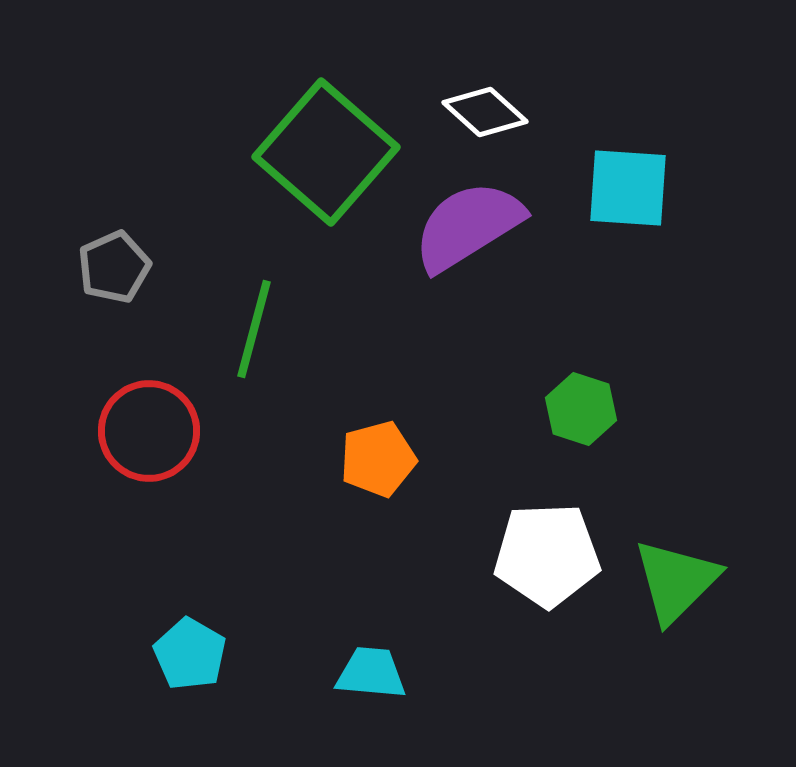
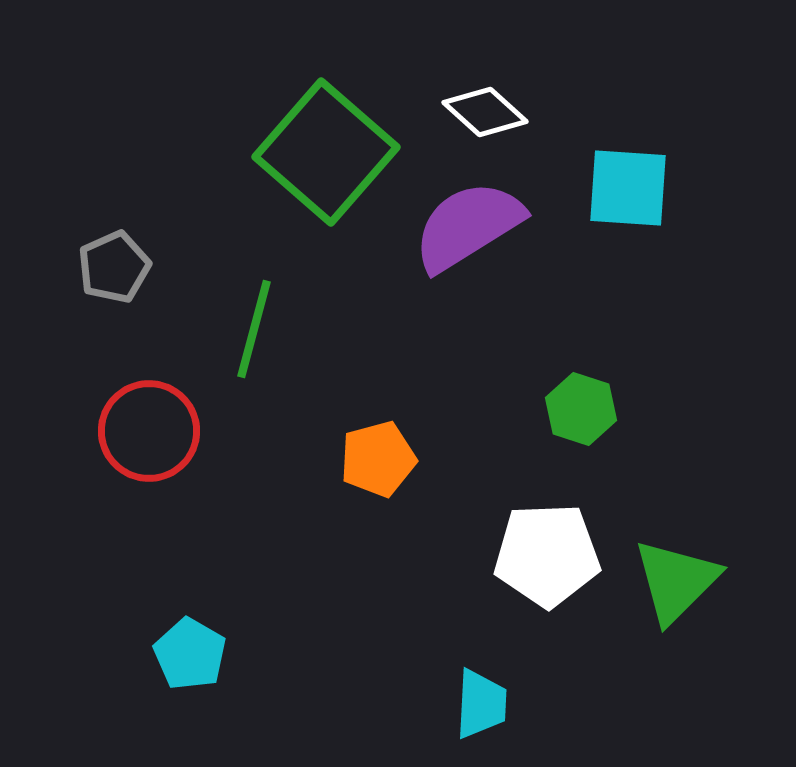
cyan trapezoid: moved 110 px right, 31 px down; rotated 88 degrees clockwise
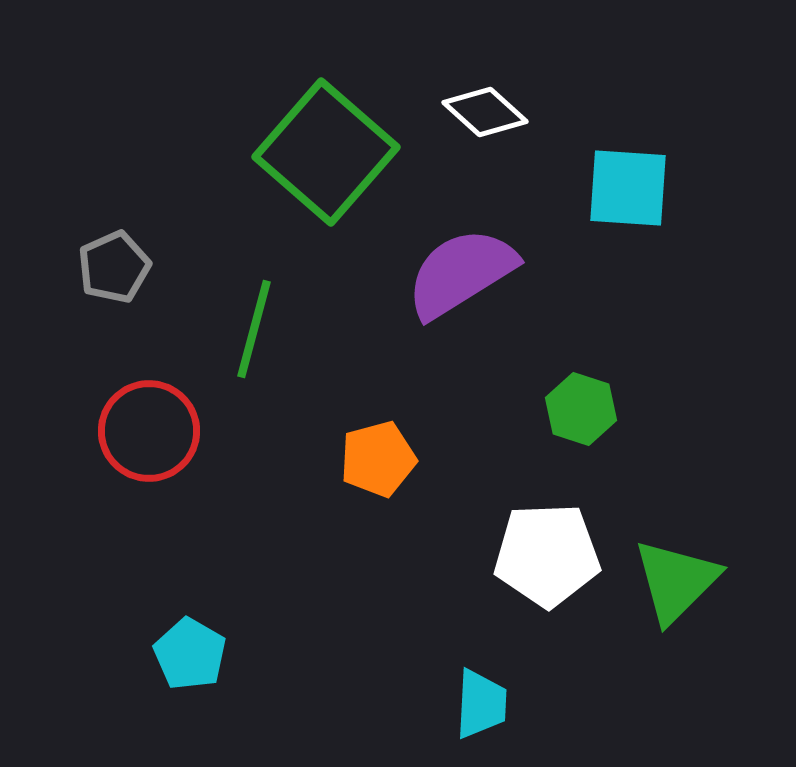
purple semicircle: moved 7 px left, 47 px down
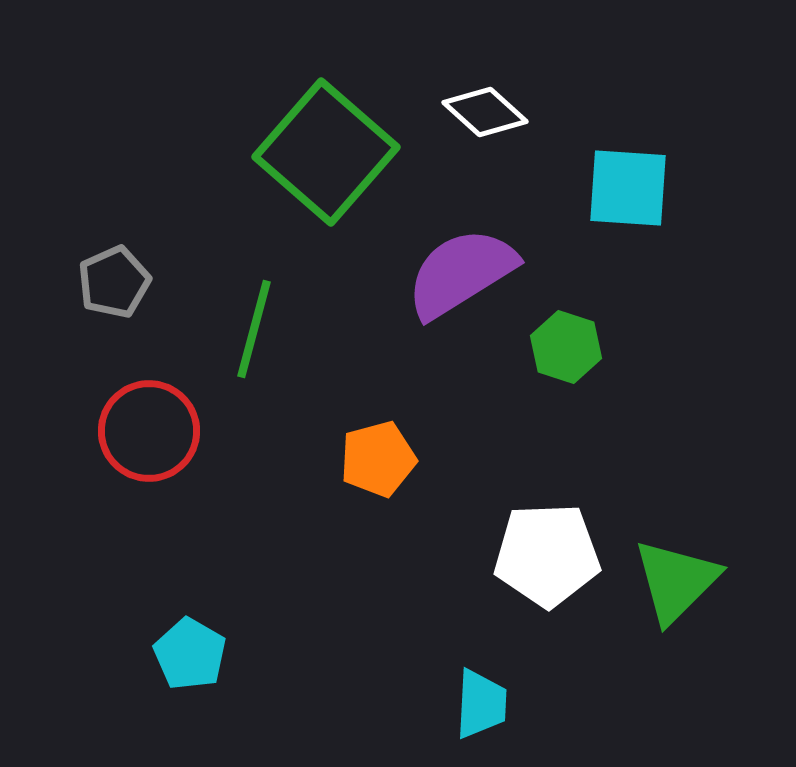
gray pentagon: moved 15 px down
green hexagon: moved 15 px left, 62 px up
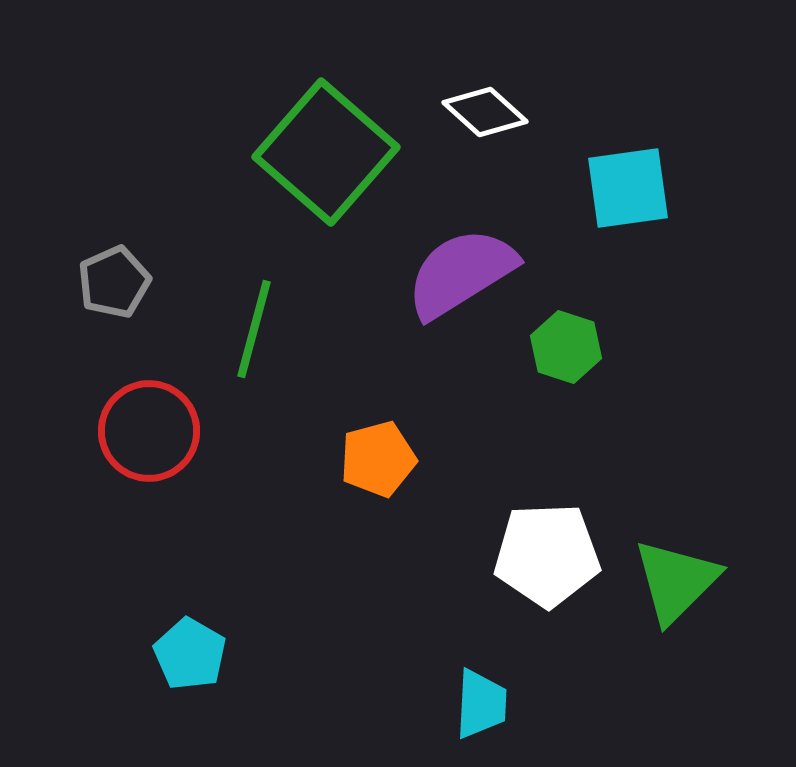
cyan square: rotated 12 degrees counterclockwise
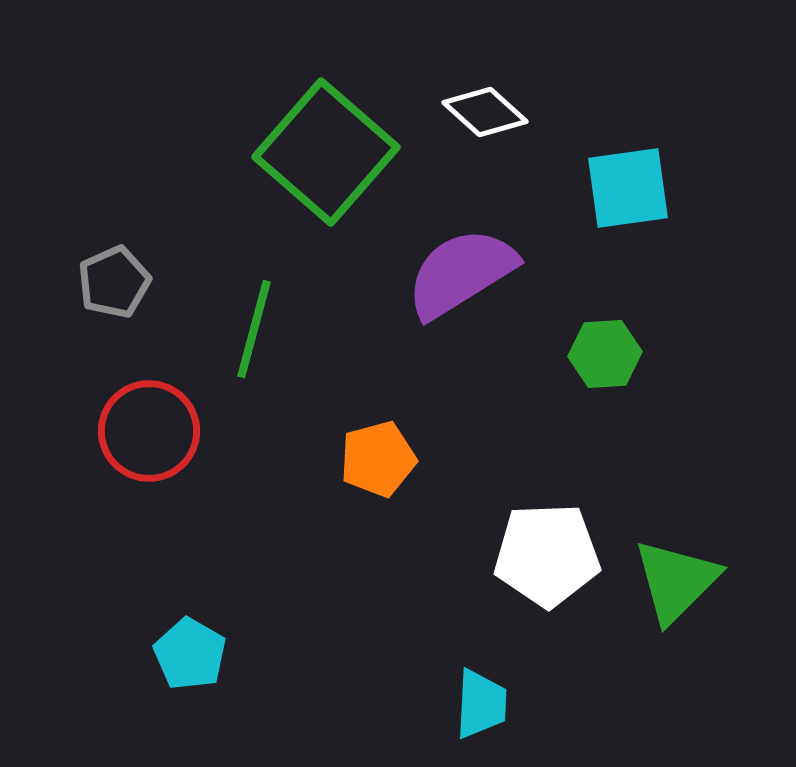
green hexagon: moved 39 px right, 7 px down; rotated 22 degrees counterclockwise
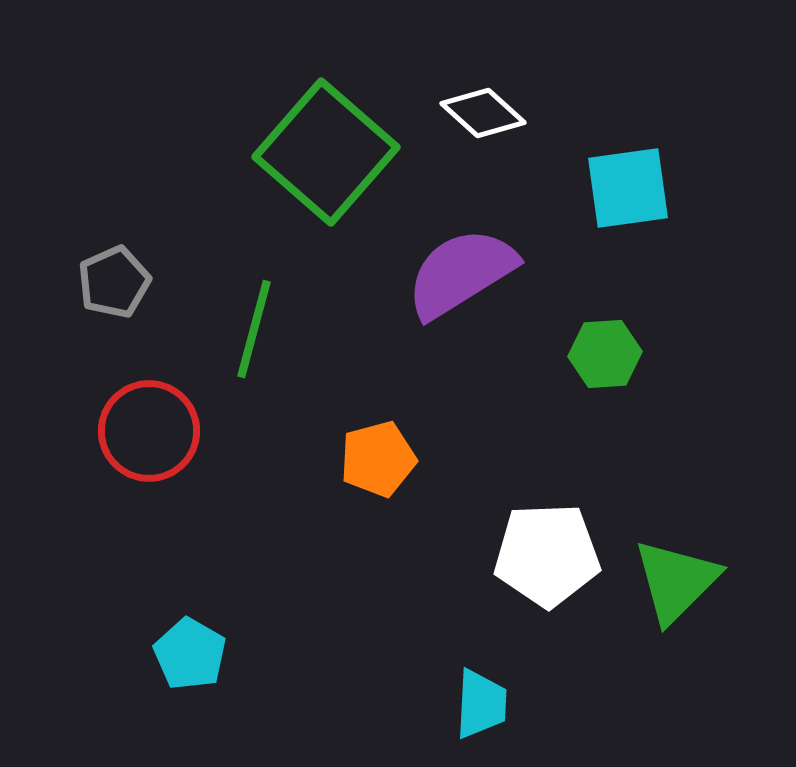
white diamond: moved 2 px left, 1 px down
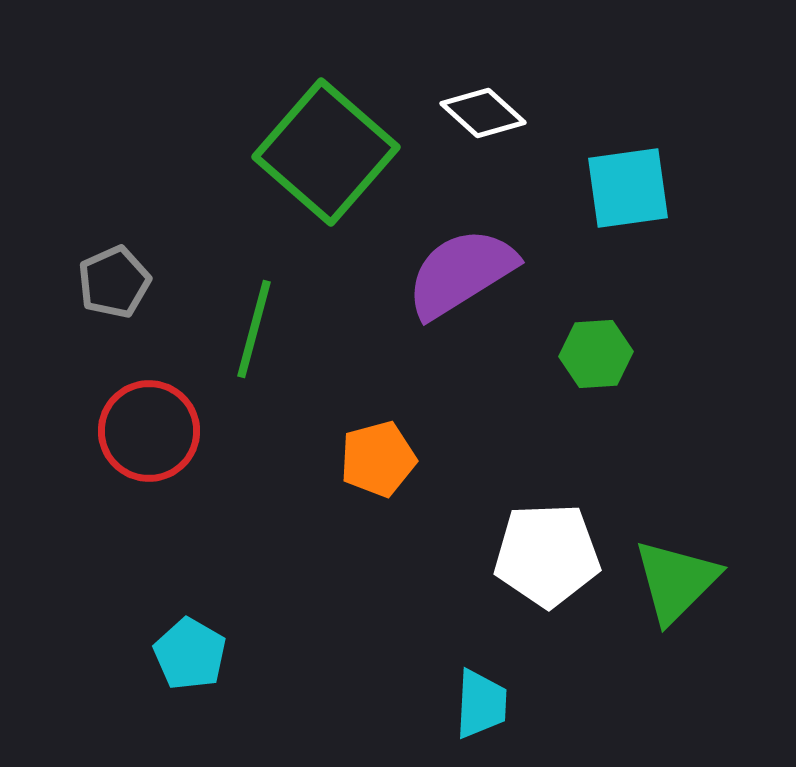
green hexagon: moved 9 px left
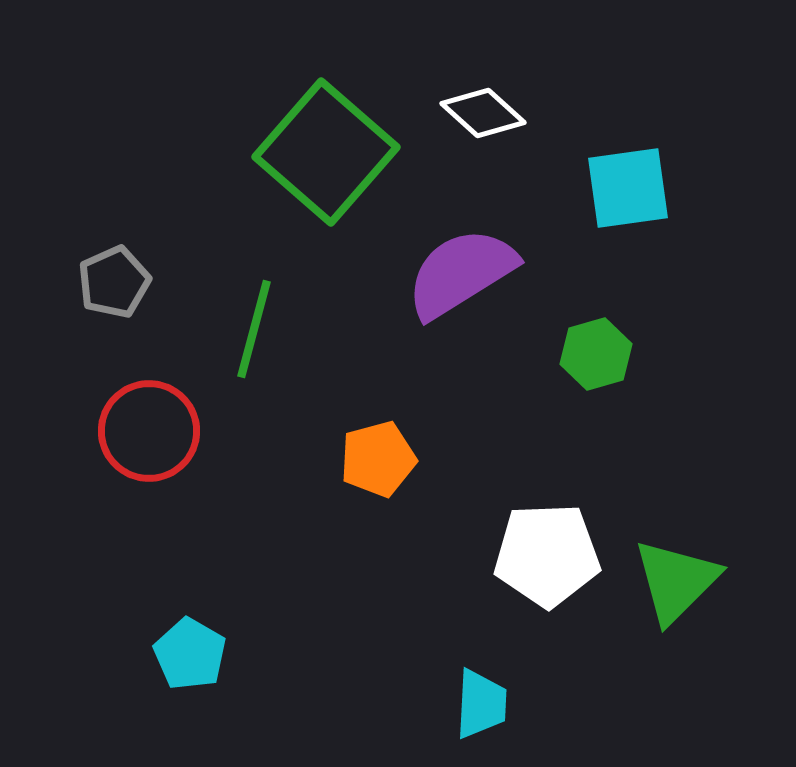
green hexagon: rotated 12 degrees counterclockwise
